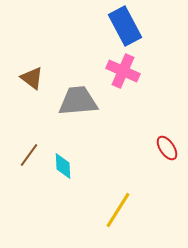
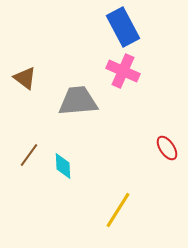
blue rectangle: moved 2 px left, 1 px down
brown triangle: moved 7 px left
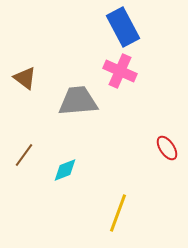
pink cross: moved 3 px left
brown line: moved 5 px left
cyan diamond: moved 2 px right, 4 px down; rotated 72 degrees clockwise
yellow line: moved 3 px down; rotated 12 degrees counterclockwise
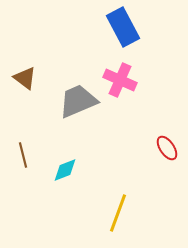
pink cross: moved 9 px down
gray trapezoid: rotated 18 degrees counterclockwise
brown line: moved 1 px left; rotated 50 degrees counterclockwise
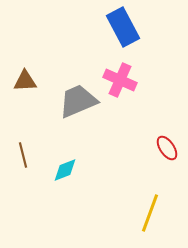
brown triangle: moved 3 px down; rotated 40 degrees counterclockwise
yellow line: moved 32 px right
